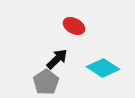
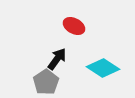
black arrow: rotated 10 degrees counterclockwise
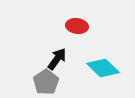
red ellipse: moved 3 px right; rotated 20 degrees counterclockwise
cyan diamond: rotated 12 degrees clockwise
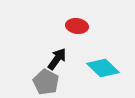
gray pentagon: rotated 10 degrees counterclockwise
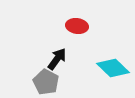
cyan diamond: moved 10 px right
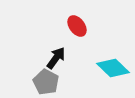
red ellipse: rotated 45 degrees clockwise
black arrow: moved 1 px left, 1 px up
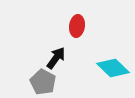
red ellipse: rotated 45 degrees clockwise
gray pentagon: moved 3 px left
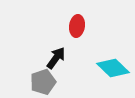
gray pentagon: rotated 25 degrees clockwise
